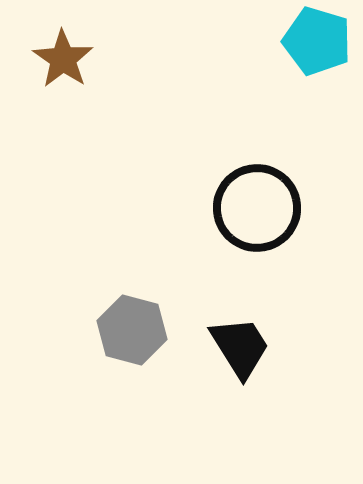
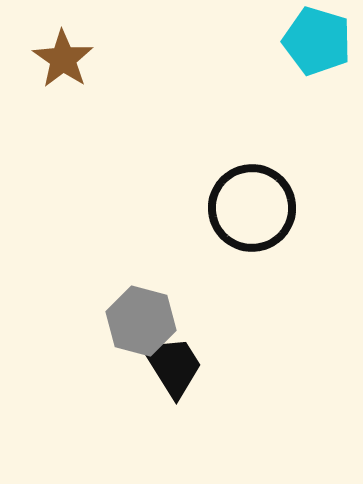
black circle: moved 5 px left
gray hexagon: moved 9 px right, 9 px up
black trapezoid: moved 67 px left, 19 px down
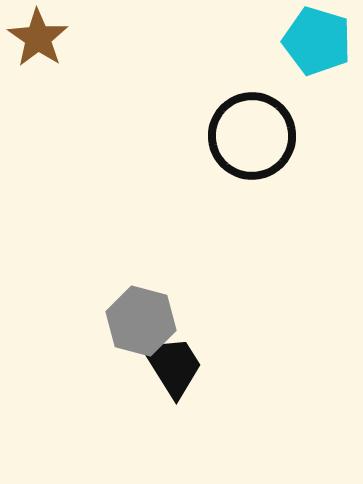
brown star: moved 25 px left, 21 px up
black circle: moved 72 px up
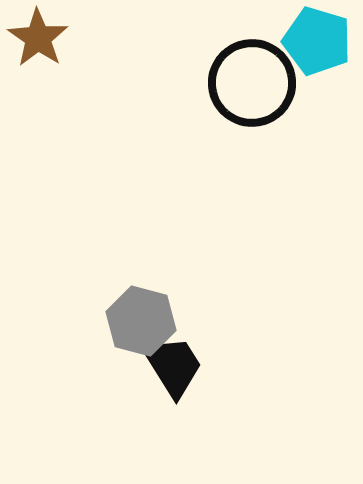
black circle: moved 53 px up
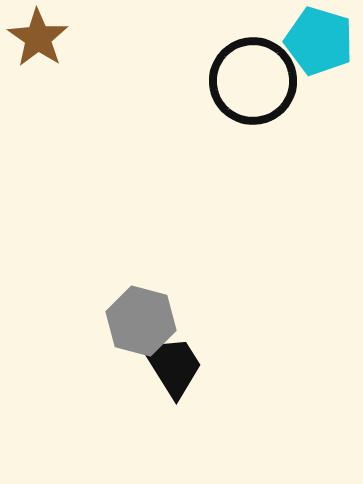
cyan pentagon: moved 2 px right
black circle: moved 1 px right, 2 px up
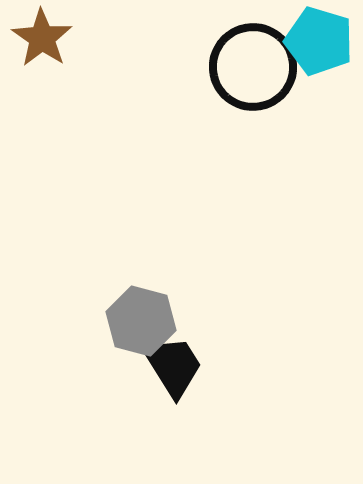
brown star: moved 4 px right
black circle: moved 14 px up
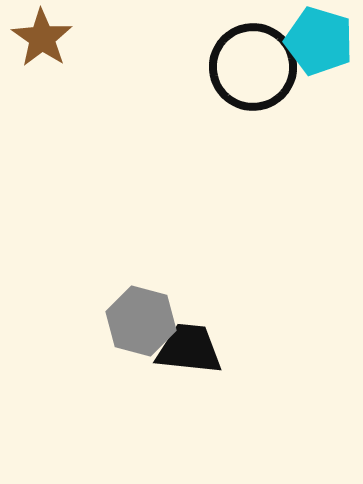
black trapezoid: moved 16 px right, 17 px up; rotated 52 degrees counterclockwise
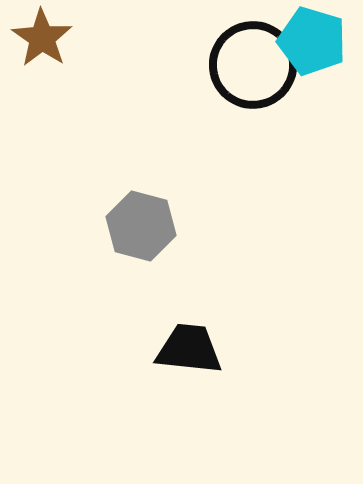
cyan pentagon: moved 7 px left
black circle: moved 2 px up
gray hexagon: moved 95 px up
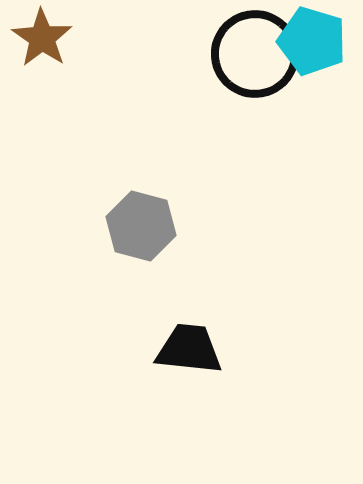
black circle: moved 2 px right, 11 px up
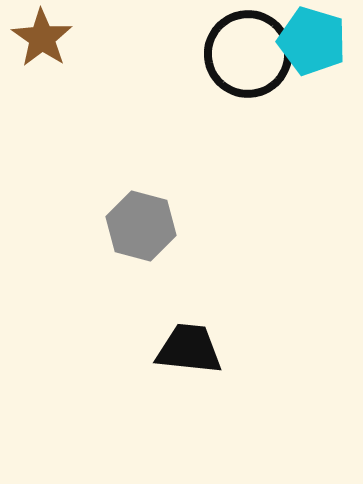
black circle: moved 7 px left
